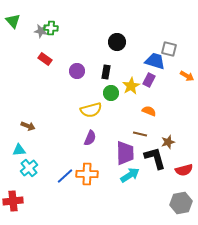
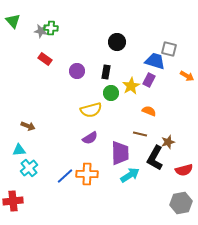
purple semicircle: rotated 35 degrees clockwise
purple trapezoid: moved 5 px left
black L-shape: rotated 135 degrees counterclockwise
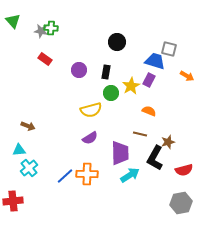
purple circle: moved 2 px right, 1 px up
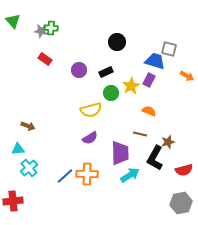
black rectangle: rotated 56 degrees clockwise
cyan triangle: moved 1 px left, 1 px up
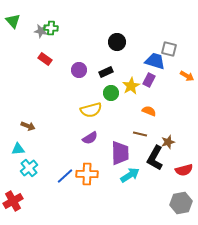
red cross: rotated 24 degrees counterclockwise
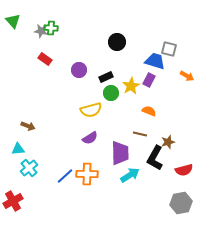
black rectangle: moved 5 px down
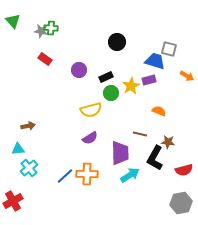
purple rectangle: rotated 48 degrees clockwise
orange semicircle: moved 10 px right
brown arrow: rotated 32 degrees counterclockwise
brown star: rotated 24 degrees clockwise
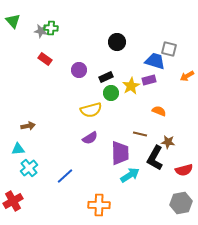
orange arrow: rotated 120 degrees clockwise
orange cross: moved 12 px right, 31 px down
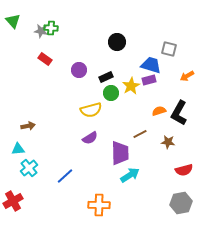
blue trapezoid: moved 4 px left, 4 px down
orange semicircle: rotated 40 degrees counterclockwise
brown line: rotated 40 degrees counterclockwise
black L-shape: moved 24 px right, 45 px up
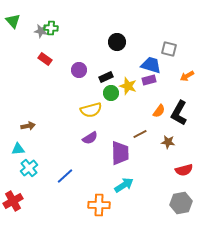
yellow star: moved 3 px left; rotated 24 degrees counterclockwise
orange semicircle: rotated 144 degrees clockwise
cyan arrow: moved 6 px left, 10 px down
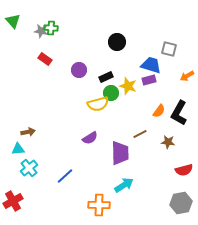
yellow semicircle: moved 7 px right, 6 px up
brown arrow: moved 6 px down
